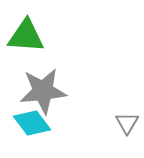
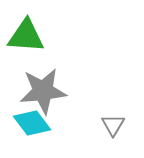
gray triangle: moved 14 px left, 2 px down
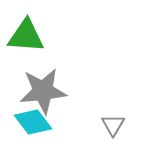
cyan diamond: moved 1 px right, 1 px up
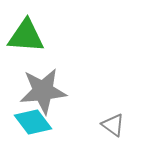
gray triangle: rotated 25 degrees counterclockwise
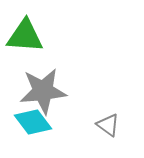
green triangle: moved 1 px left
gray triangle: moved 5 px left
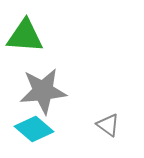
cyan diamond: moved 1 px right, 7 px down; rotated 12 degrees counterclockwise
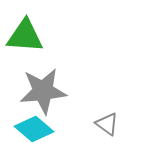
gray triangle: moved 1 px left, 1 px up
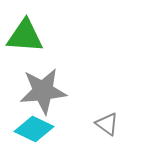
cyan diamond: rotated 15 degrees counterclockwise
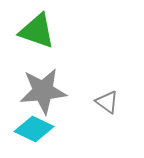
green triangle: moved 12 px right, 5 px up; rotated 15 degrees clockwise
gray triangle: moved 22 px up
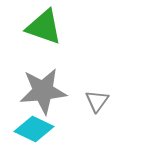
green triangle: moved 7 px right, 4 px up
gray triangle: moved 10 px left, 1 px up; rotated 30 degrees clockwise
